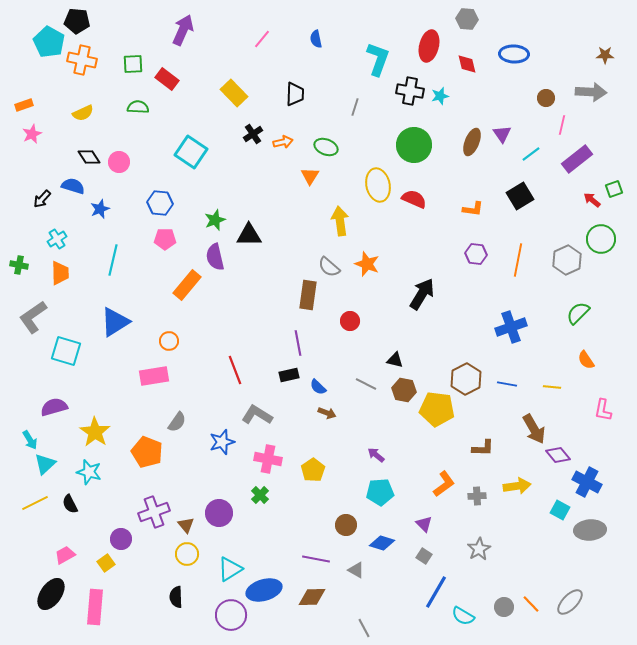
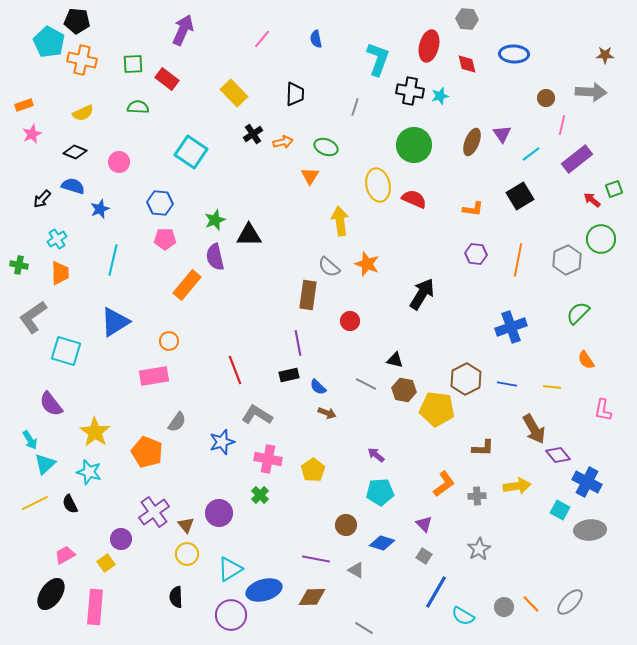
black diamond at (89, 157): moved 14 px left, 5 px up; rotated 35 degrees counterclockwise
purple semicircle at (54, 407): moved 3 px left, 3 px up; rotated 112 degrees counterclockwise
purple cross at (154, 512): rotated 16 degrees counterclockwise
gray line at (364, 628): rotated 30 degrees counterclockwise
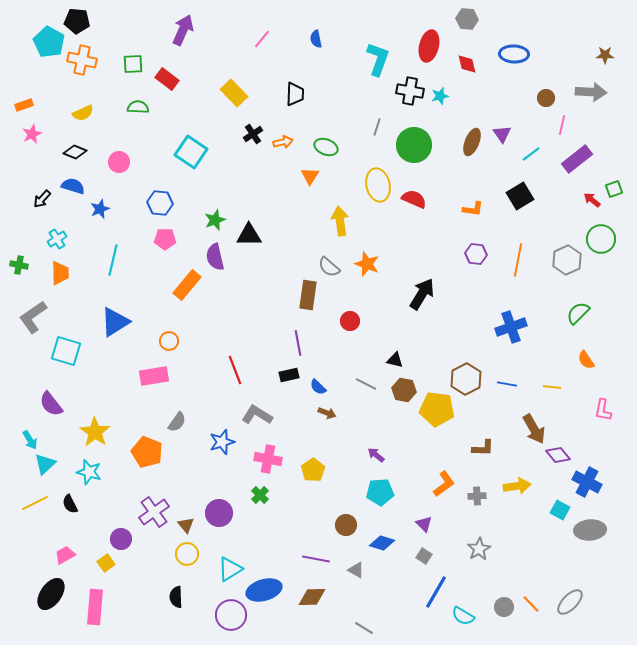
gray line at (355, 107): moved 22 px right, 20 px down
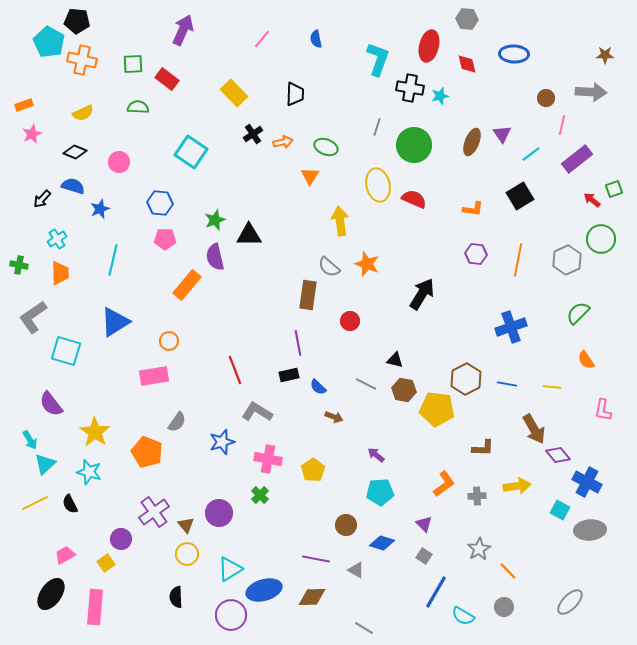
black cross at (410, 91): moved 3 px up
brown arrow at (327, 413): moved 7 px right, 4 px down
gray L-shape at (257, 415): moved 3 px up
orange line at (531, 604): moved 23 px left, 33 px up
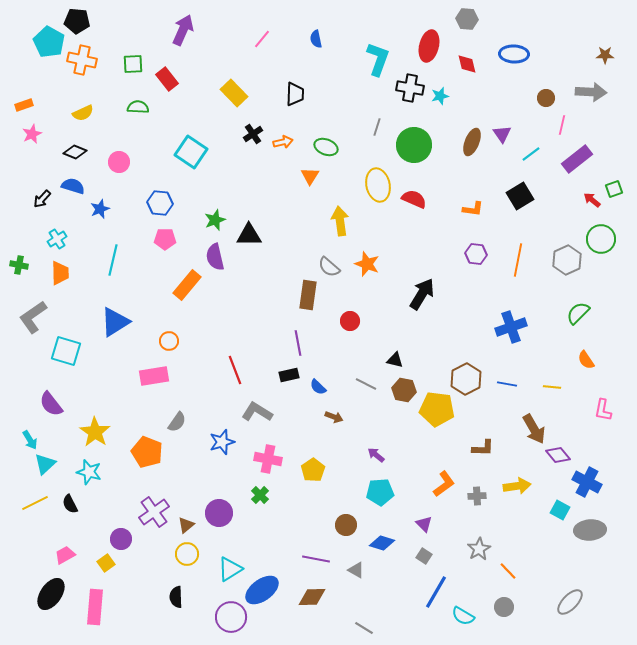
red rectangle at (167, 79): rotated 15 degrees clockwise
brown triangle at (186, 525): rotated 30 degrees clockwise
blue ellipse at (264, 590): moved 2 px left; rotated 20 degrees counterclockwise
purple circle at (231, 615): moved 2 px down
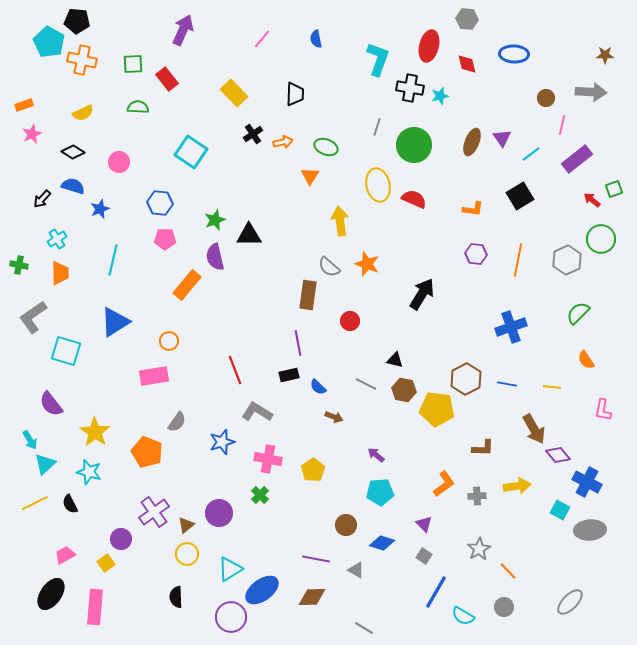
purple triangle at (502, 134): moved 4 px down
black diamond at (75, 152): moved 2 px left; rotated 10 degrees clockwise
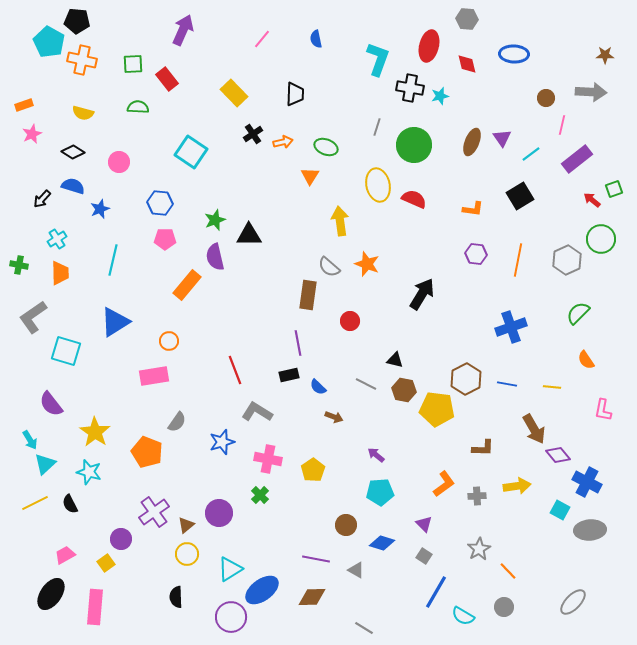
yellow semicircle at (83, 113): rotated 40 degrees clockwise
gray ellipse at (570, 602): moved 3 px right
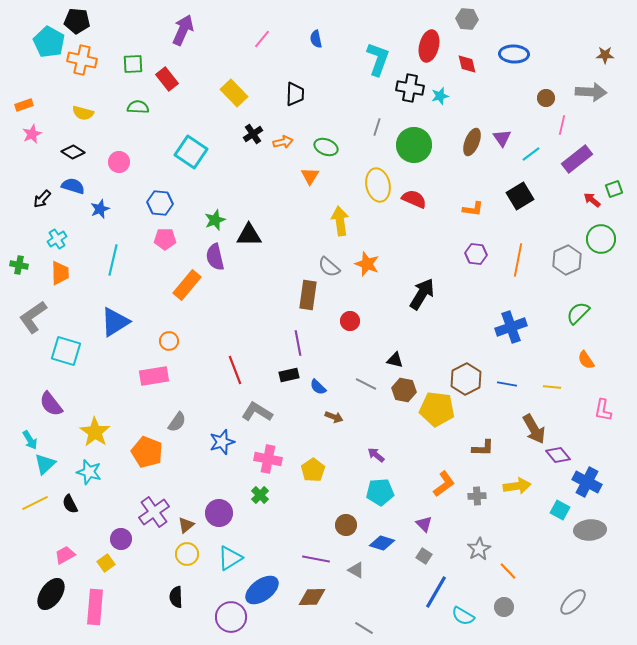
cyan triangle at (230, 569): moved 11 px up
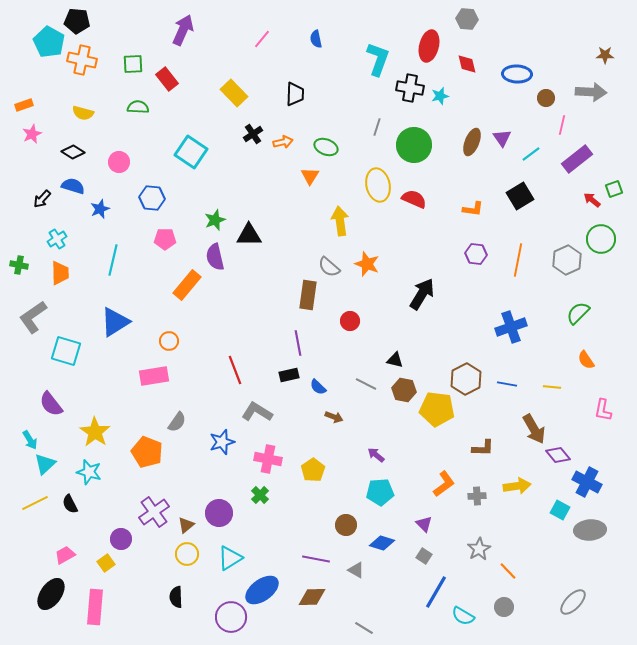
blue ellipse at (514, 54): moved 3 px right, 20 px down
blue hexagon at (160, 203): moved 8 px left, 5 px up
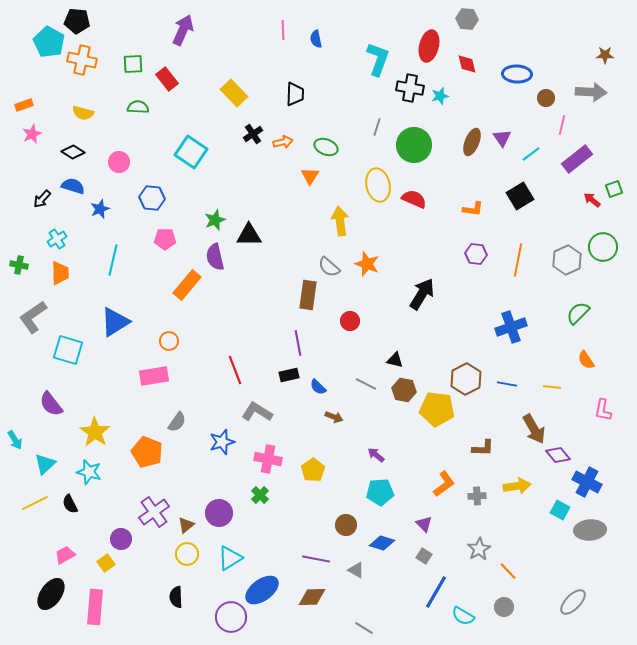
pink line at (262, 39): moved 21 px right, 9 px up; rotated 42 degrees counterclockwise
green circle at (601, 239): moved 2 px right, 8 px down
cyan square at (66, 351): moved 2 px right, 1 px up
cyan arrow at (30, 440): moved 15 px left
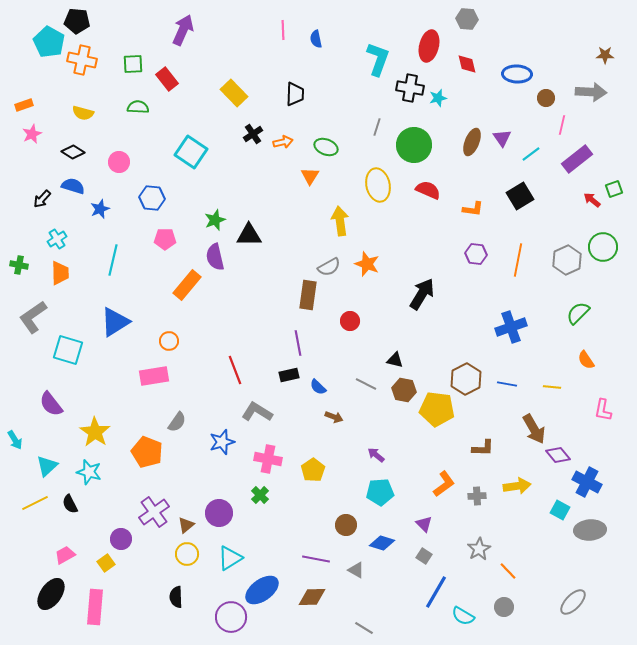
cyan star at (440, 96): moved 2 px left, 2 px down
red semicircle at (414, 199): moved 14 px right, 9 px up
gray semicircle at (329, 267): rotated 70 degrees counterclockwise
cyan triangle at (45, 464): moved 2 px right, 2 px down
